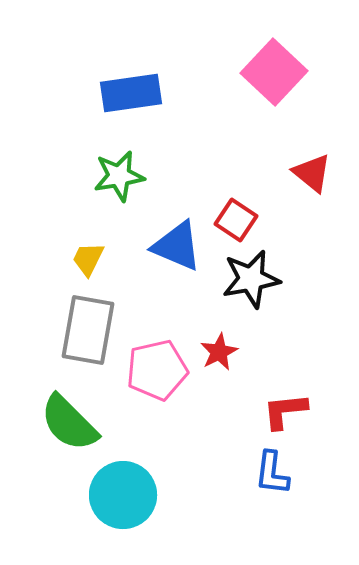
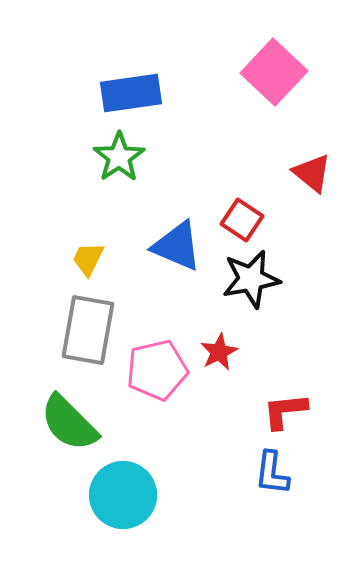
green star: moved 19 px up; rotated 24 degrees counterclockwise
red square: moved 6 px right
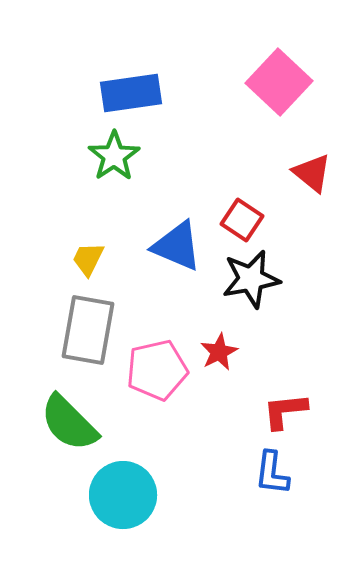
pink square: moved 5 px right, 10 px down
green star: moved 5 px left, 1 px up
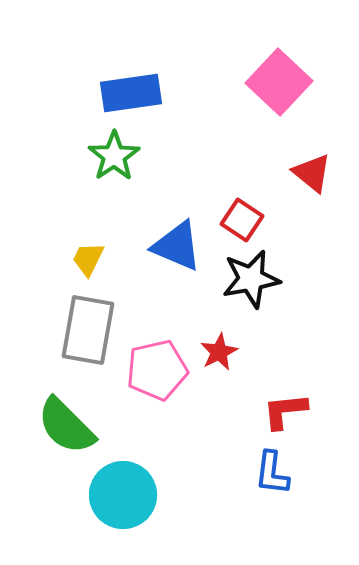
green semicircle: moved 3 px left, 3 px down
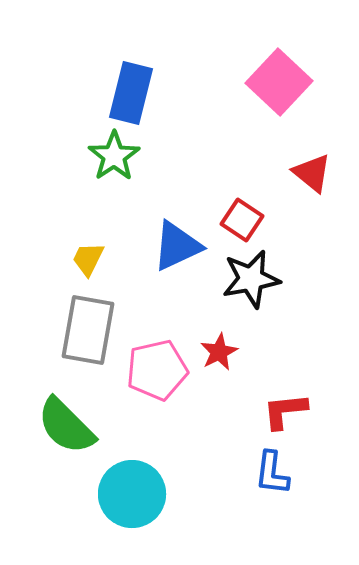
blue rectangle: rotated 68 degrees counterclockwise
blue triangle: rotated 48 degrees counterclockwise
cyan circle: moved 9 px right, 1 px up
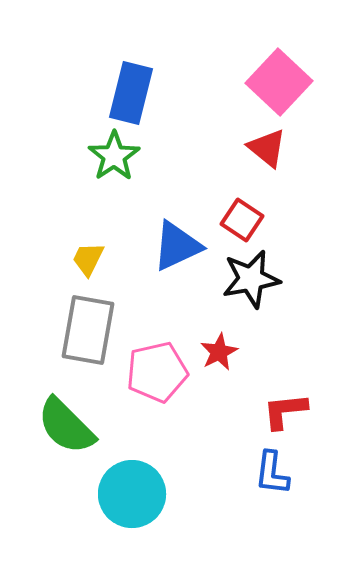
red triangle: moved 45 px left, 25 px up
pink pentagon: moved 2 px down
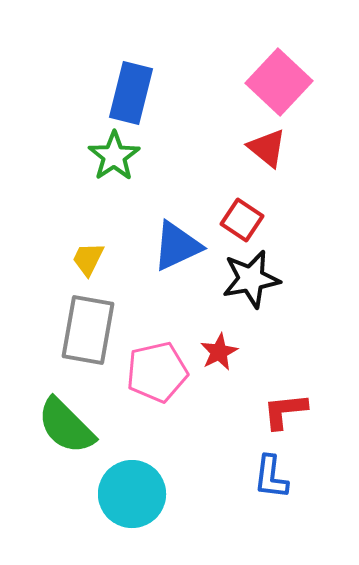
blue L-shape: moved 1 px left, 4 px down
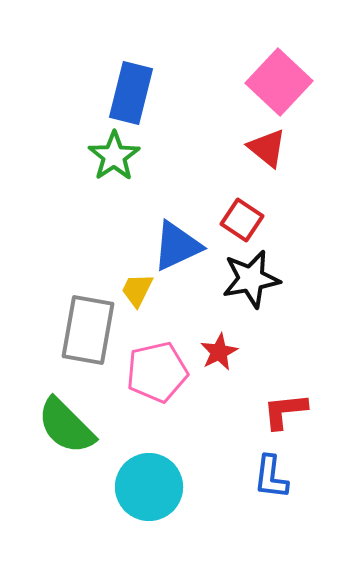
yellow trapezoid: moved 49 px right, 31 px down
cyan circle: moved 17 px right, 7 px up
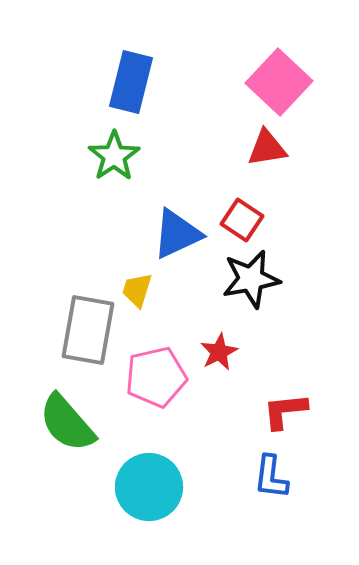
blue rectangle: moved 11 px up
red triangle: rotated 48 degrees counterclockwise
blue triangle: moved 12 px up
yellow trapezoid: rotated 9 degrees counterclockwise
pink pentagon: moved 1 px left, 5 px down
green semicircle: moved 1 px right, 3 px up; rotated 4 degrees clockwise
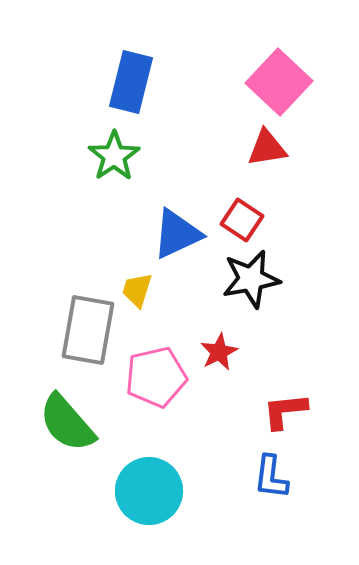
cyan circle: moved 4 px down
